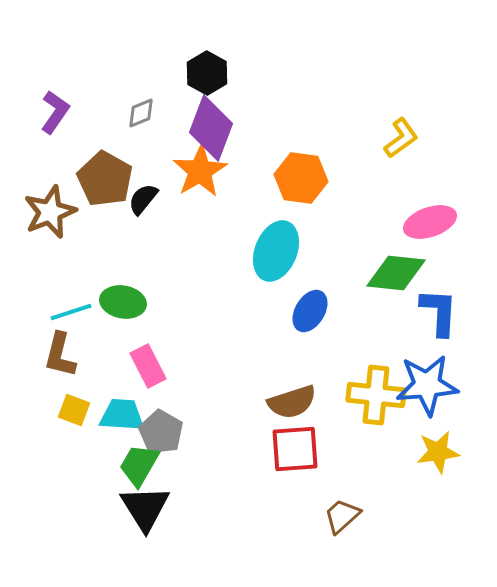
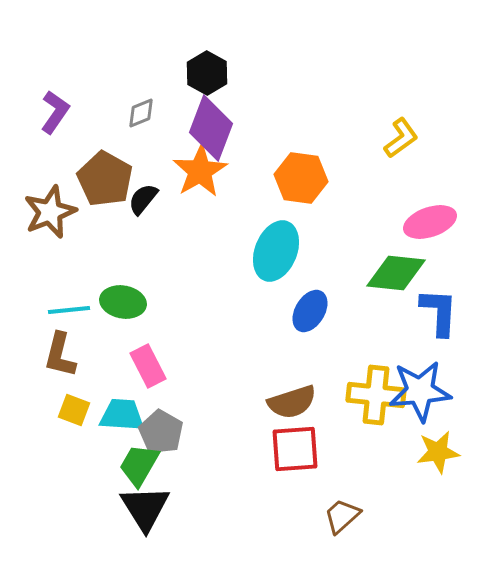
cyan line: moved 2 px left, 2 px up; rotated 12 degrees clockwise
blue star: moved 7 px left, 6 px down
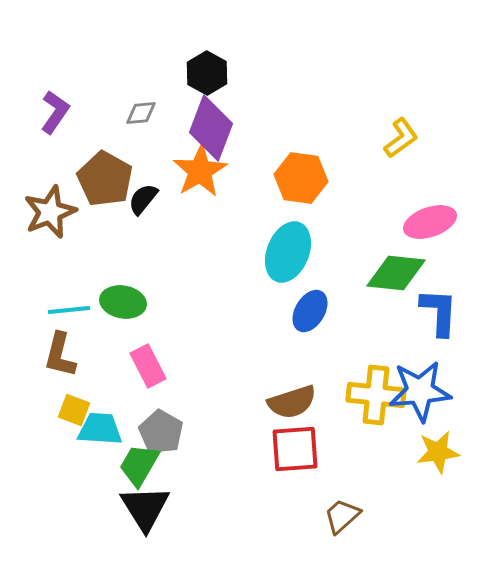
gray diamond: rotated 16 degrees clockwise
cyan ellipse: moved 12 px right, 1 px down
cyan trapezoid: moved 22 px left, 14 px down
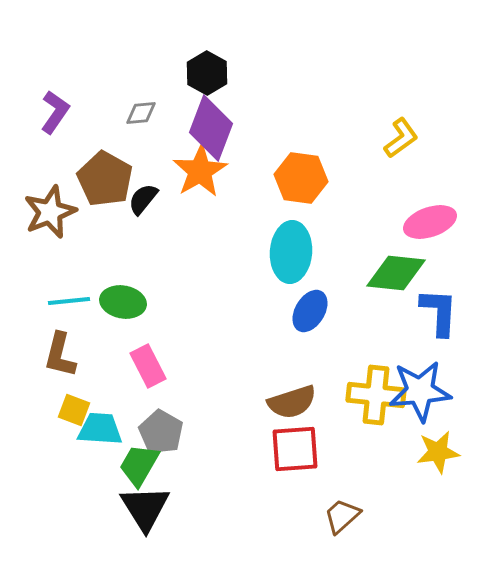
cyan ellipse: moved 3 px right; rotated 18 degrees counterclockwise
cyan line: moved 9 px up
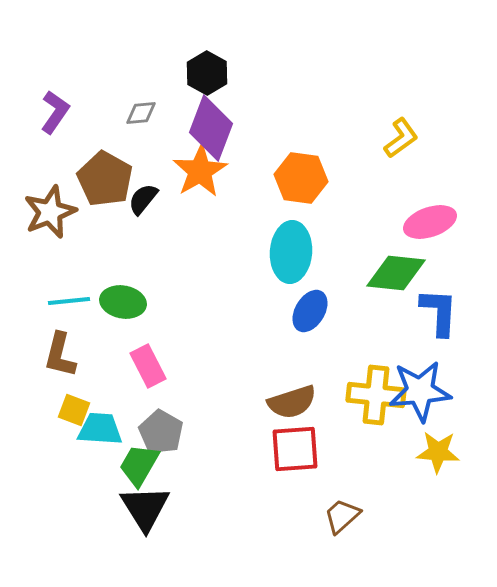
yellow star: rotated 12 degrees clockwise
